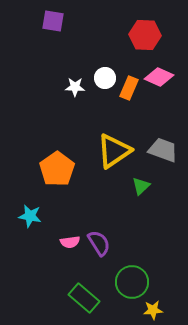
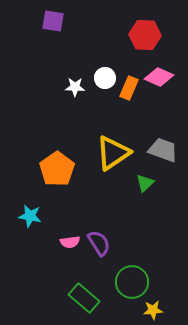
yellow triangle: moved 1 px left, 2 px down
green triangle: moved 4 px right, 3 px up
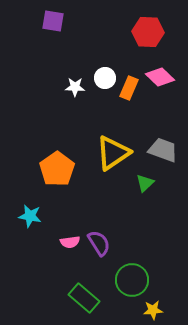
red hexagon: moved 3 px right, 3 px up
pink diamond: moved 1 px right; rotated 20 degrees clockwise
green circle: moved 2 px up
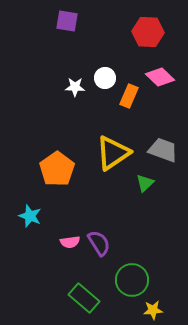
purple square: moved 14 px right
orange rectangle: moved 8 px down
cyan star: rotated 10 degrees clockwise
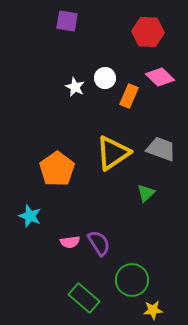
white star: rotated 24 degrees clockwise
gray trapezoid: moved 2 px left, 1 px up
green triangle: moved 1 px right, 10 px down
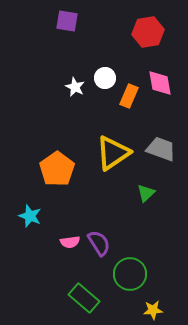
red hexagon: rotated 12 degrees counterclockwise
pink diamond: moved 6 px down; rotated 36 degrees clockwise
green circle: moved 2 px left, 6 px up
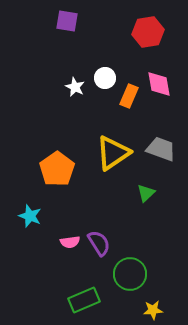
pink diamond: moved 1 px left, 1 px down
green rectangle: moved 2 px down; rotated 64 degrees counterclockwise
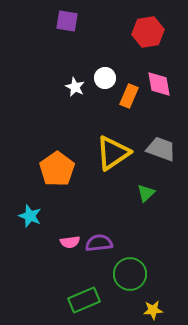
purple semicircle: rotated 64 degrees counterclockwise
